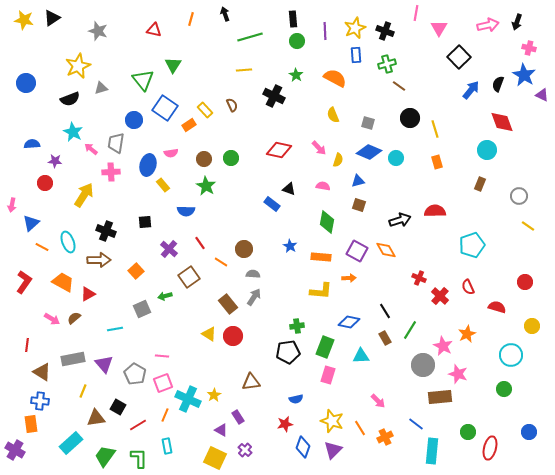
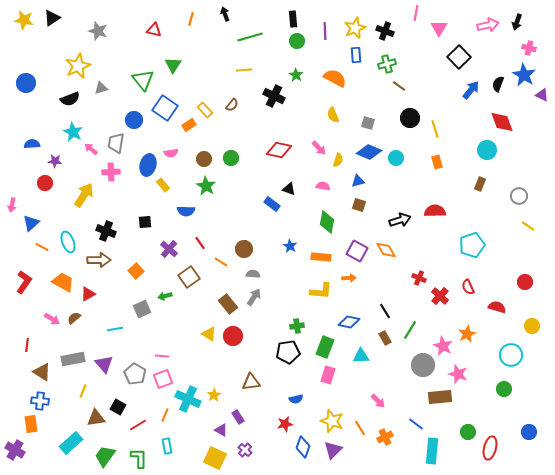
brown semicircle at (232, 105): rotated 64 degrees clockwise
pink square at (163, 383): moved 4 px up
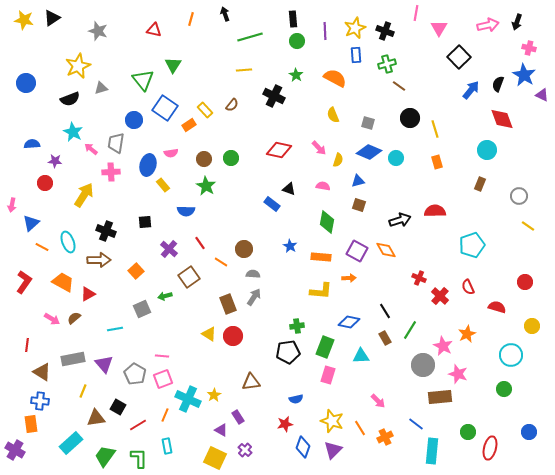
red diamond at (502, 122): moved 3 px up
brown rectangle at (228, 304): rotated 18 degrees clockwise
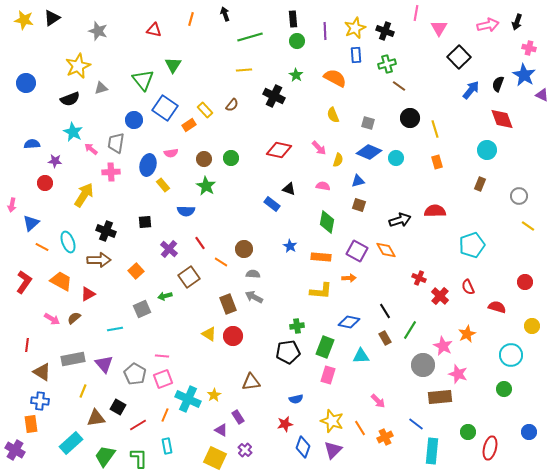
orange trapezoid at (63, 282): moved 2 px left, 1 px up
gray arrow at (254, 297): rotated 96 degrees counterclockwise
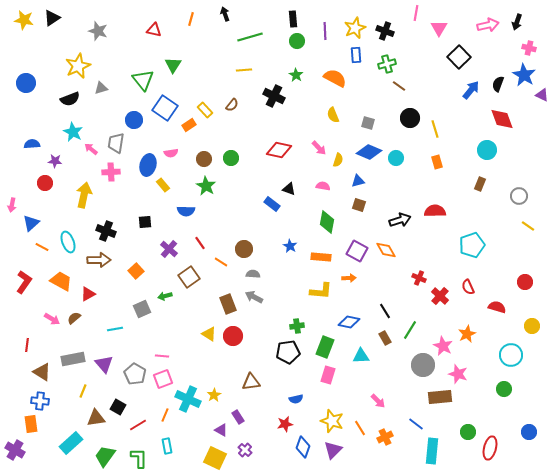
yellow arrow at (84, 195): rotated 20 degrees counterclockwise
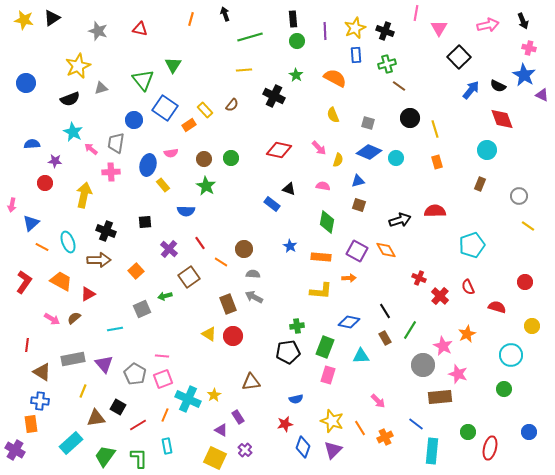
black arrow at (517, 22): moved 6 px right, 1 px up; rotated 42 degrees counterclockwise
red triangle at (154, 30): moved 14 px left, 1 px up
black semicircle at (498, 84): moved 2 px down; rotated 84 degrees counterclockwise
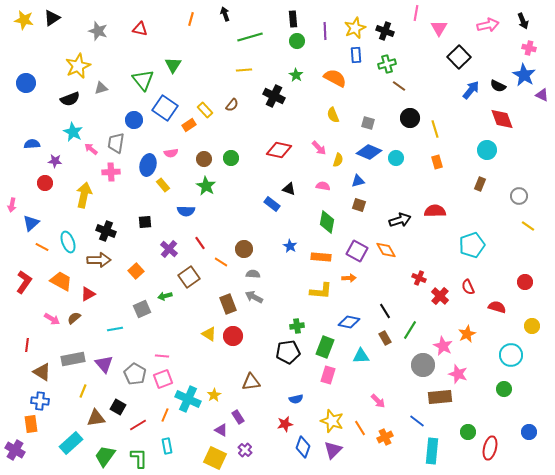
blue line at (416, 424): moved 1 px right, 3 px up
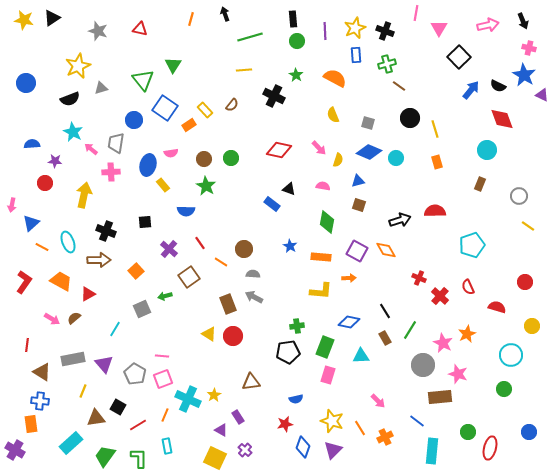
cyan line at (115, 329): rotated 49 degrees counterclockwise
pink star at (443, 346): moved 3 px up
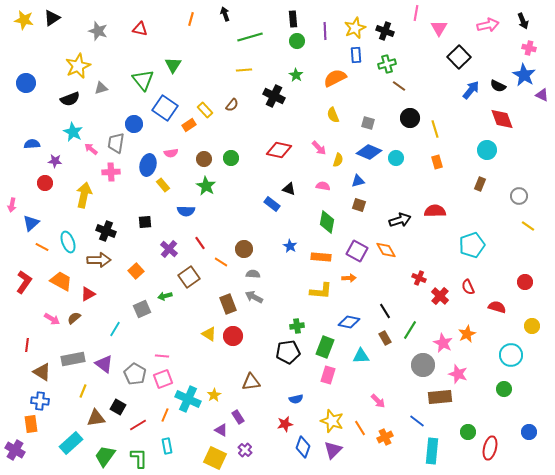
orange semicircle at (335, 78): rotated 55 degrees counterclockwise
blue circle at (134, 120): moved 4 px down
purple triangle at (104, 364): rotated 12 degrees counterclockwise
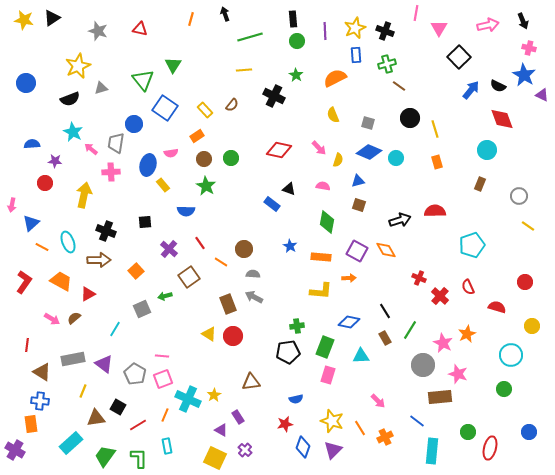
orange rectangle at (189, 125): moved 8 px right, 11 px down
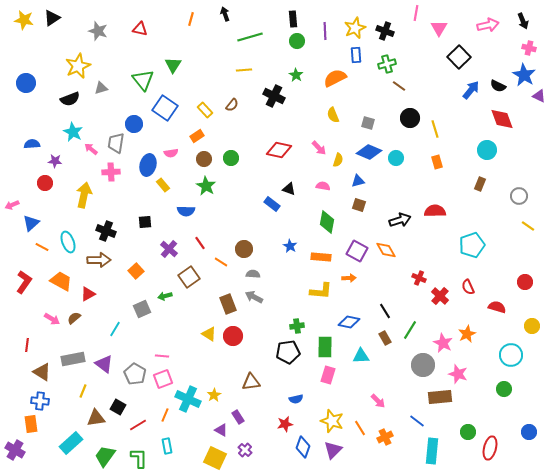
purple triangle at (542, 95): moved 3 px left, 1 px down
pink arrow at (12, 205): rotated 56 degrees clockwise
green rectangle at (325, 347): rotated 20 degrees counterclockwise
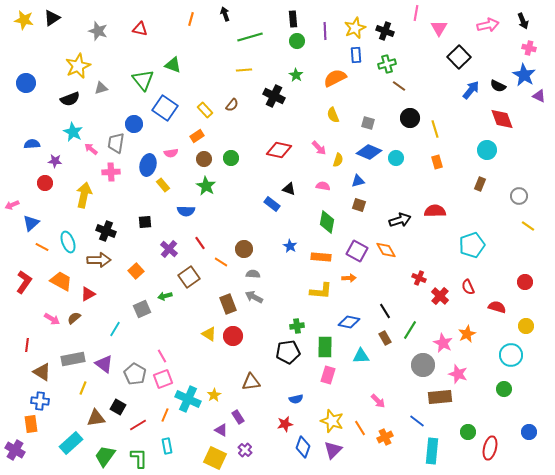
green triangle at (173, 65): rotated 42 degrees counterclockwise
yellow circle at (532, 326): moved 6 px left
pink line at (162, 356): rotated 56 degrees clockwise
yellow line at (83, 391): moved 3 px up
